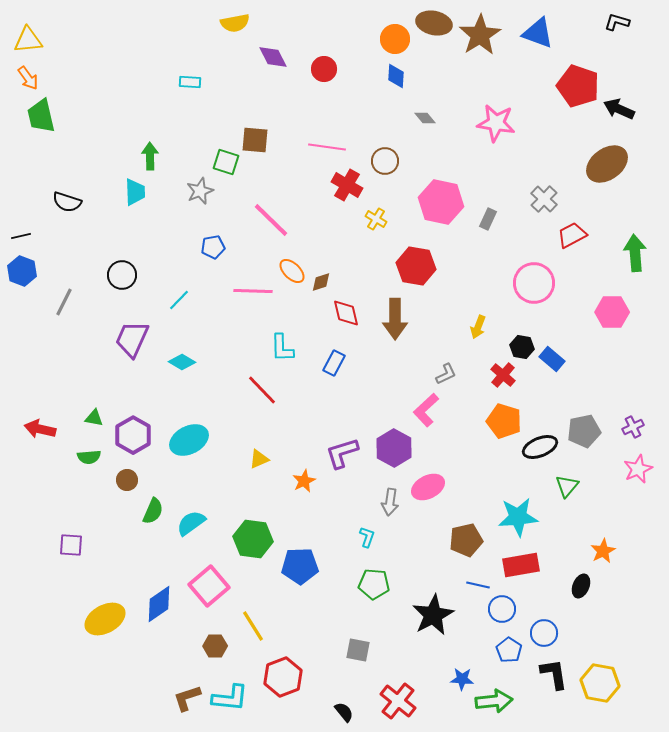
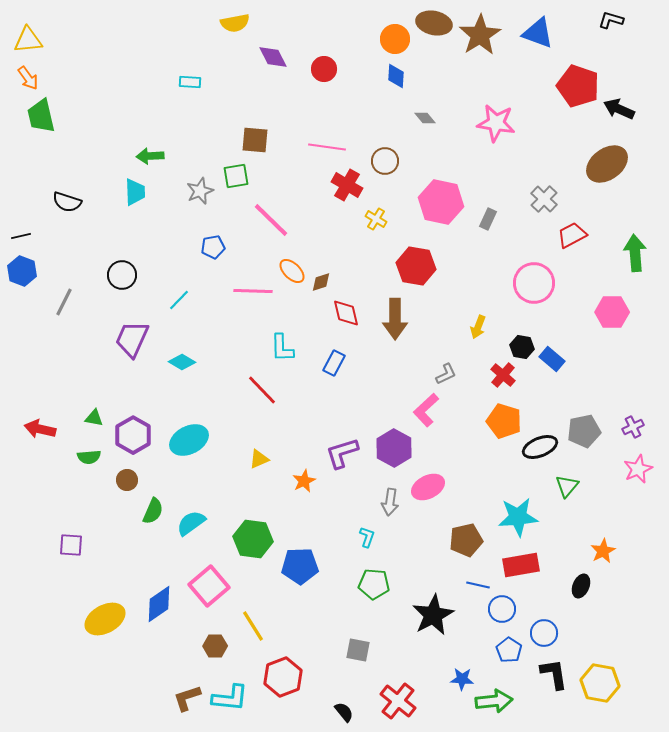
black L-shape at (617, 22): moved 6 px left, 2 px up
green arrow at (150, 156): rotated 92 degrees counterclockwise
green square at (226, 162): moved 10 px right, 14 px down; rotated 28 degrees counterclockwise
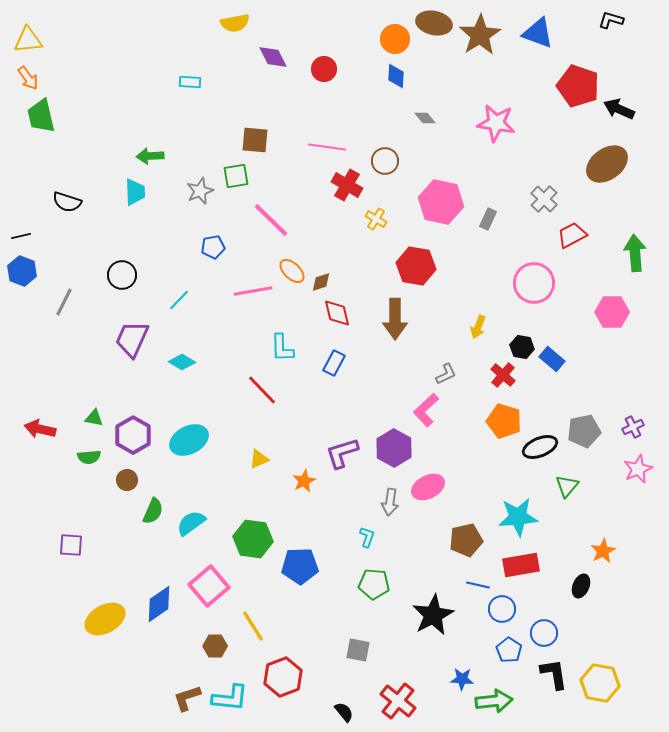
pink line at (253, 291): rotated 12 degrees counterclockwise
red diamond at (346, 313): moved 9 px left
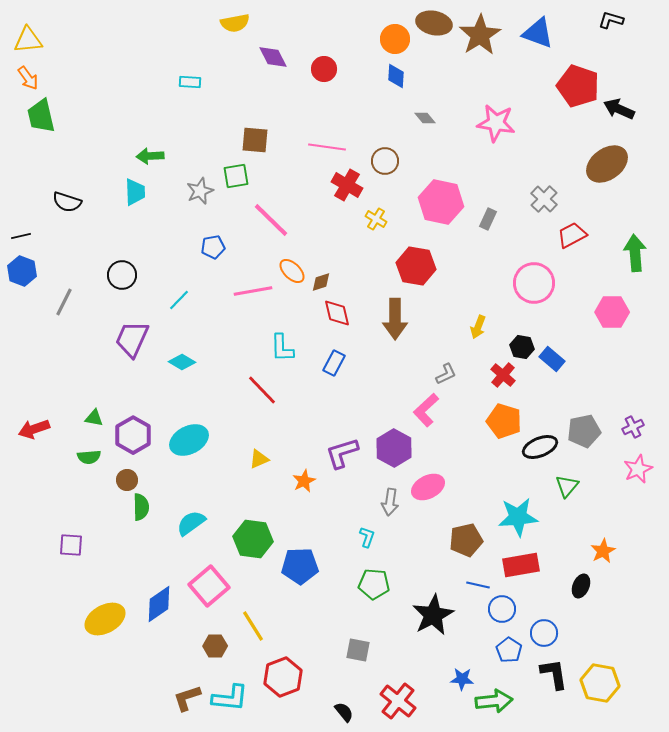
red arrow at (40, 429): moved 6 px left; rotated 32 degrees counterclockwise
green semicircle at (153, 511): moved 12 px left, 4 px up; rotated 24 degrees counterclockwise
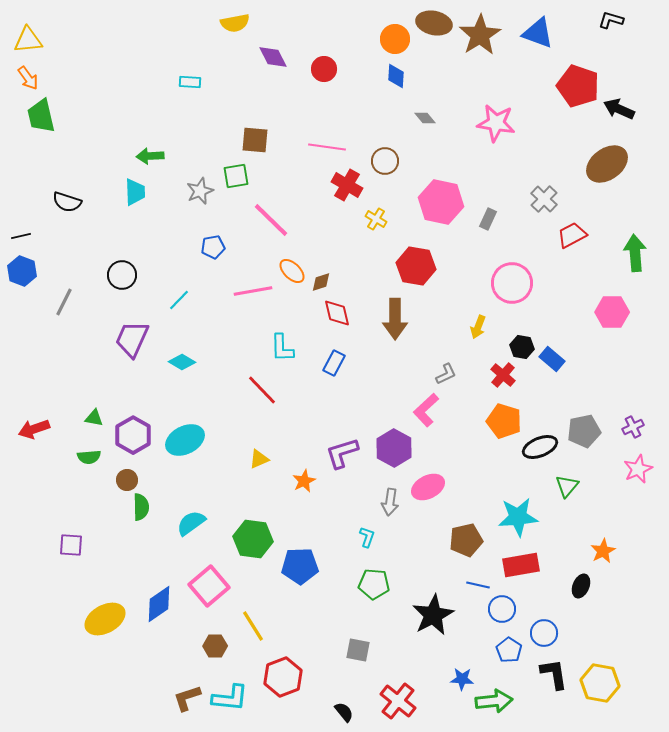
pink circle at (534, 283): moved 22 px left
cyan ellipse at (189, 440): moved 4 px left
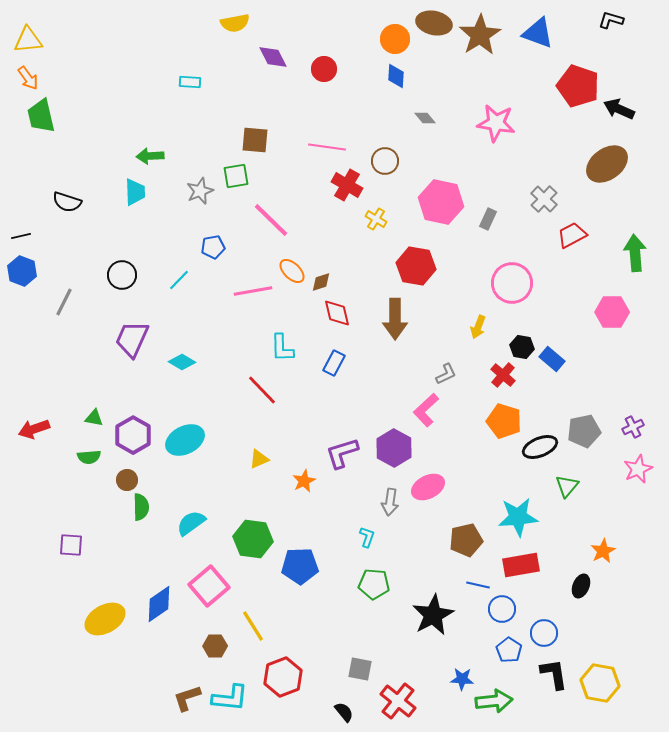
cyan line at (179, 300): moved 20 px up
gray square at (358, 650): moved 2 px right, 19 px down
